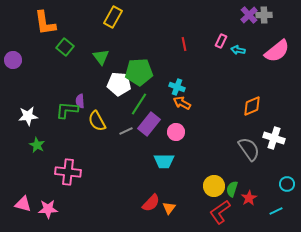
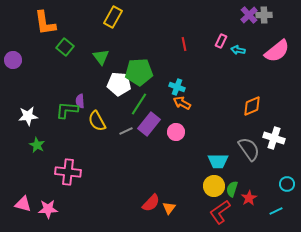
cyan trapezoid: moved 54 px right
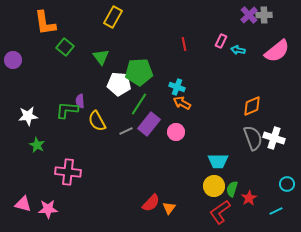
gray semicircle: moved 4 px right, 11 px up; rotated 15 degrees clockwise
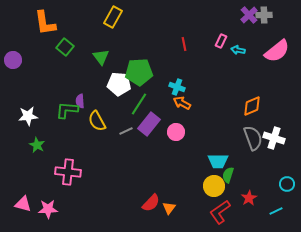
green semicircle: moved 4 px left, 14 px up
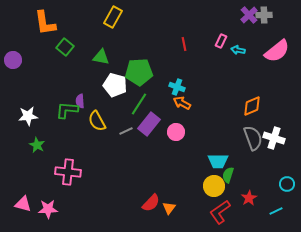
green triangle: rotated 42 degrees counterclockwise
white pentagon: moved 4 px left, 1 px down; rotated 10 degrees clockwise
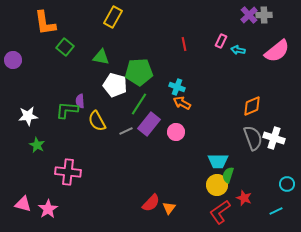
yellow circle: moved 3 px right, 1 px up
red star: moved 5 px left; rotated 21 degrees counterclockwise
pink star: rotated 30 degrees counterclockwise
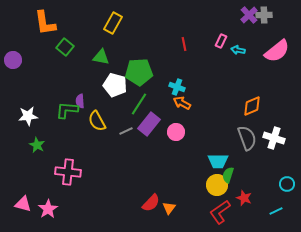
yellow rectangle: moved 6 px down
gray semicircle: moved 6 px left
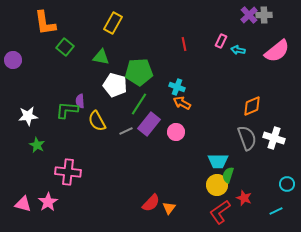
pink star: moved 7 px up
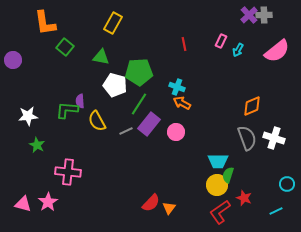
cyan arrow: rotated 72 degrees counterclockwise
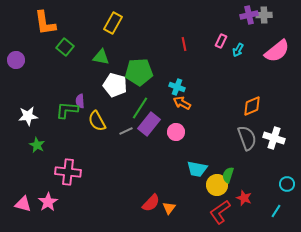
purple cross: rotated 30 degrees clockwise
purple circle: moved 3 px right
green line: moved 1 px right, 4 px down
cyan trapezoid: moved 21 px left, 8 px down; rotated 10 degrees clockwise
cyan line: rotated 32 degrees counterclockwise
